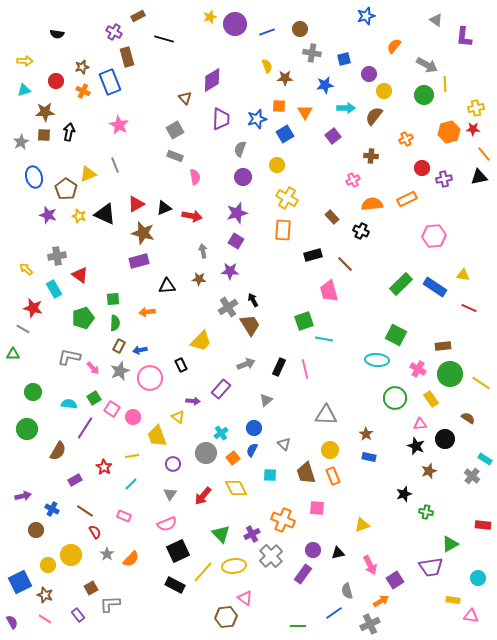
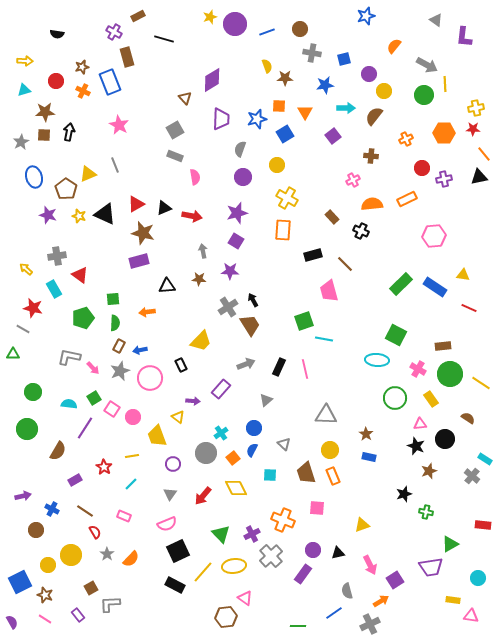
orange hexagon at (449, 132): moved 5 px left, 1 px down; rotated 15 degrees clockwise
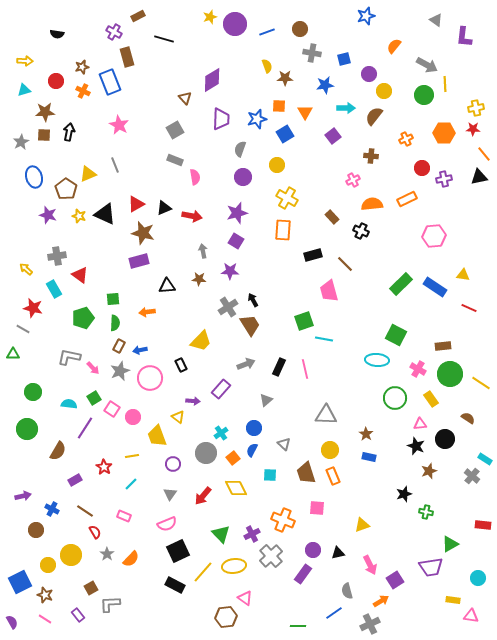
gray rectangle at (175, 156): moved 4 px down
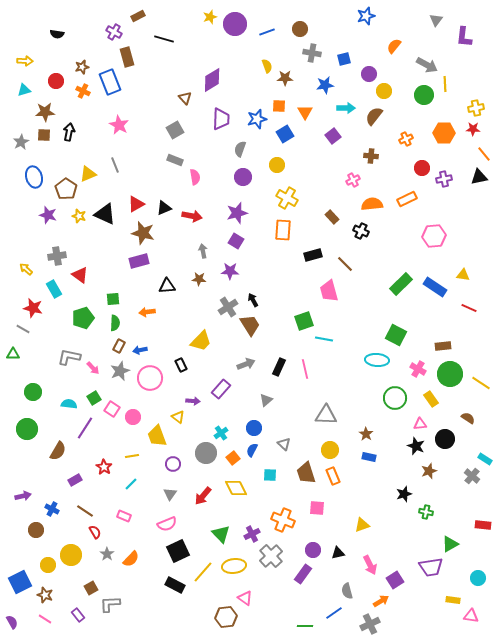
gray triangle at (436, 20): rotated 32 degrees clockwise
green line at (298, 626): moved 7 px right
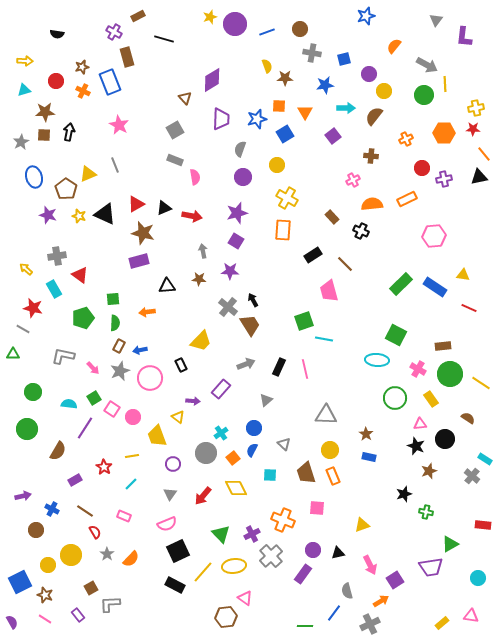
black rectangle at (313, 255): rotated 18 degrees counterclockwise
gray cross at (228, 307): rotated 18 degrees counterclockwise
gray L-shape at (69, 357): moved 6 px left, 1 px up
yellow rectangle at (453, 600): moved 11 px left, 23 px down; rotated 48 degrees counterclockwise
blue line at (334, 613): rotated 18 degrees counterclockwise
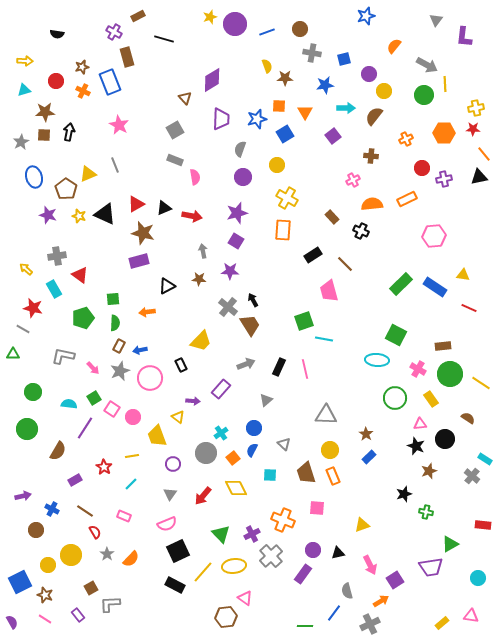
black triangle at (167, 286): rotated 24 degrees counterclockwise
blue rectangle at (369, 457): rotated 56 degrees counterclockwise
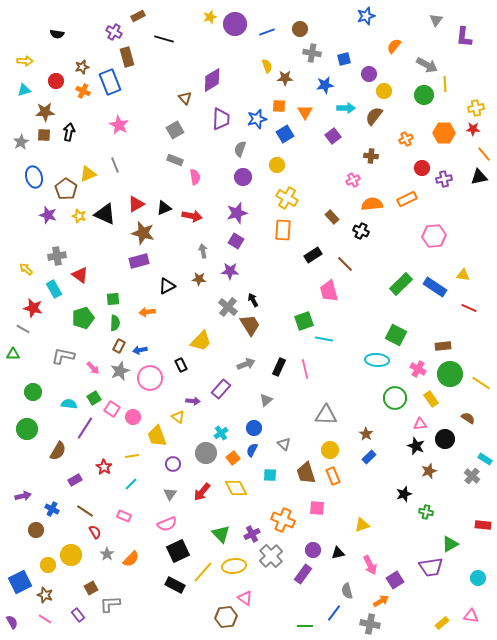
red arrow at (203, 496): moved 1 px left, 4 px up
gray cross at (370, 624): rotated 36 degrees clockwise
